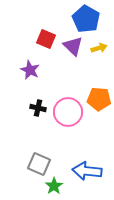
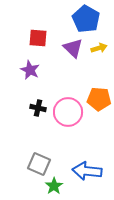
red square: moved 8 px left, 1 px up; rotated 18 degrees counterclockwise
purple triangle: moved 2 px down
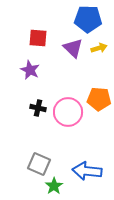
blue pentagon: moved 2 px right; rotated 28 degrees counterclockwise
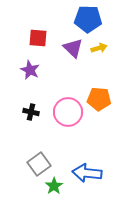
black cross: moved 7 px left, 4 px down
gray square: rotated 30 degrees clockwise
blue arrow: moved 2 px down
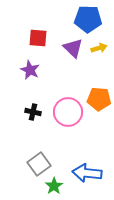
black cross: moved 2 px right
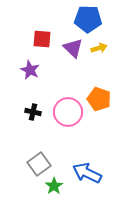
red square: moved 4 px right, 1 px down
orange pentagon: rotated 15 degrees clockwise
blue arrow: rotated 20 degrees clockwise
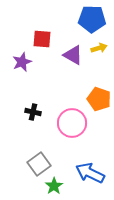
blue pentagon: moved 4 px right
purple triangle: moved 7 px down; rotated 15 degrees counterclockwise
purple star: moved 8 px left, 8 px up; rotated 24 degrees clockwise
pink circle: moved 4 px right, 11 px down
blue arrow: moved 3 px right
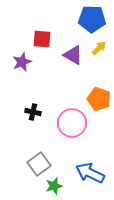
yellow arrow: rotated 28 degrees counterclockwise
green star: rotated 18 degrees clockwise
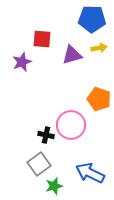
yellow arrow: rotated 35 degrees clockwise
purple triangle: moved 1 px left; rotated 45 degrees counterclockwise
black cross: moved 13 px right, 23 px down
pink circle: moved 1 px left, 2 px down
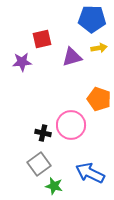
red square: rotated 18 degrees counterclockwise
purple triangle: moved 2 px down
purple star: rotated 18 degrees clockwise
black cross: moved 3 px left, 2 px up
green star: rotated 30 degrees clockwise
